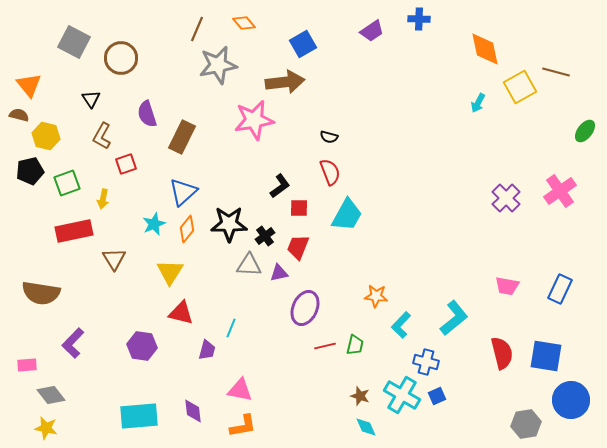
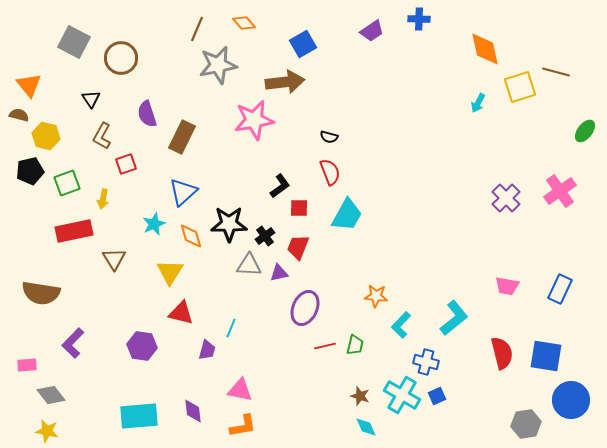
yellow square at (520, 87): rotated 12 degrees clockwise
orange diamond at (187, 229): moved 4 px right, 7 px down; rotated 56 degrees counterclockwise
yellow star at (46, 428): moved 1 px right, 3 px down
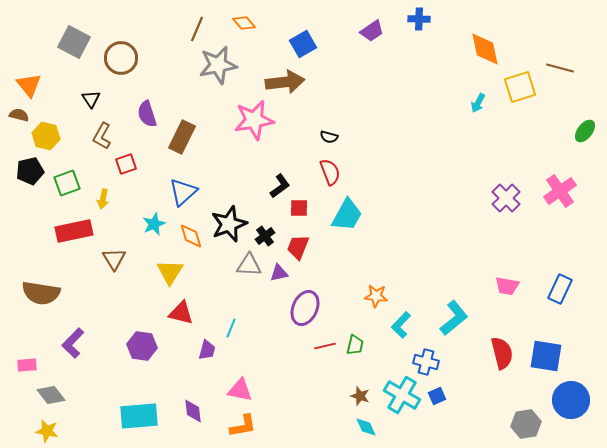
brown line at (556, 72): moved 4 px right, 4 px up
black star at (229, 224): rotated 21 degrees counterclockwise
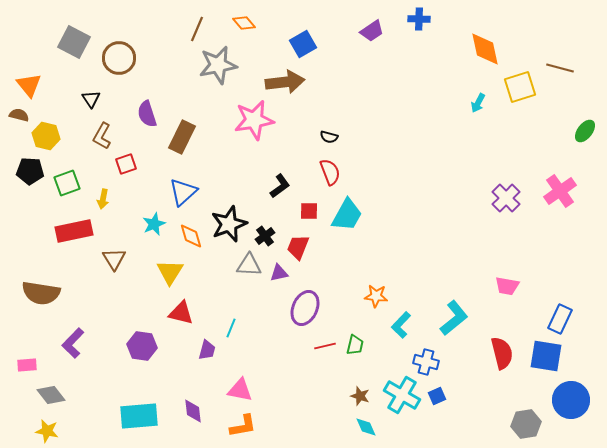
brown circle at (121, 58): moved 2 px left
black pentagon at (30, 171): rotated 16 degrees clockwise
red square at (299, 208): moved 10 px right, 3 px down
blue rectangle at (560, 289): moved 30 px down
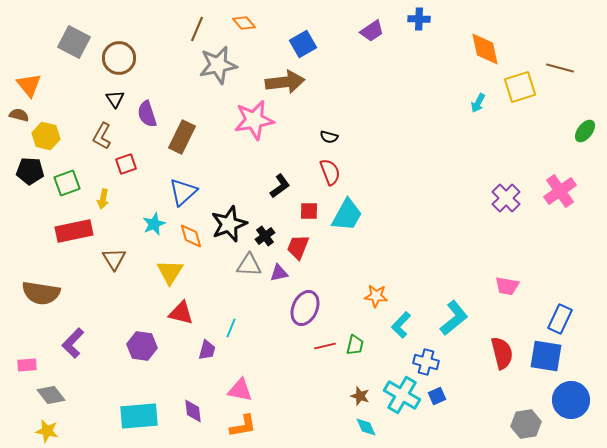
black triangle at (91, 99): moved 24 px right
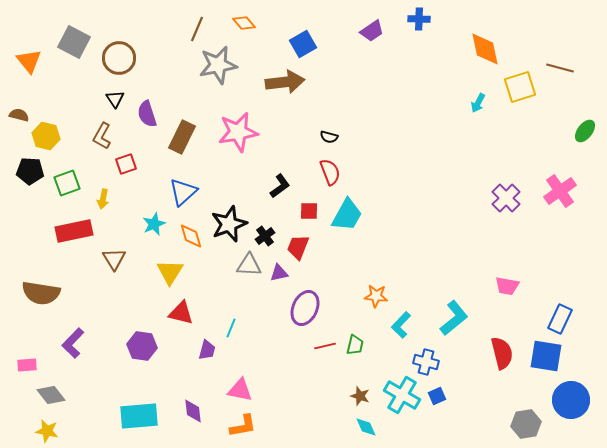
orange triangle at (29, 85): moved 24 px up
pink star at (254, 120): moved 16 px left, 12 px down
